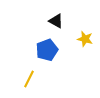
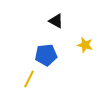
yellow star: moved 6 px down
blue pentagon: moved 1 px left, 5 px down; rotated 15 degrees clockwise
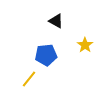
yellow star: rotated 21 degrees clockwise
yellow line: rotated 12 degrees clockwise
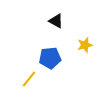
yellow star: rotated 21 degrees clockwise
blue pentagon: moved 4 px right, 3 px down
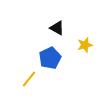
black triangle: moved 1 px right, 7 px down
blue pentagon: rotated 20 degrees counterclockwise
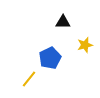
black triangle: moved 6 px right, 6 px up; rotated 28 degrees counterclockwise
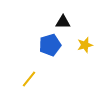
blue pentagon: moved 13 px up; rotated 10 degrees clockwise
